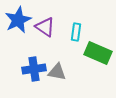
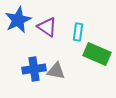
purple triangle: moved 2 px right
cyan rectangle: moved 2 px right
green rectangle: moved 1 px left, 1 px down
gray triangle: moved 1 px left, 1 px up
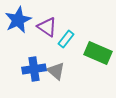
cyan rectangle: moved 12 px left, 7 px down; rotated 30 degrees clockwise
green rectangle: moved 1 px right, 1 px up
gray triangle: rotated 30 degrees clockwise
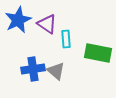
purple triangle: moved 3 px up
cyan rectangle: rotated 42 degrees counterclockwise
green rectangle: rotated 12 degrees counterclockwise
blue cross: moved 1 px left
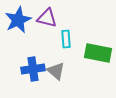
purple triangle: moved 6 px up; rotated 20 degrees counterclockwise
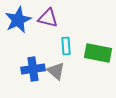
purple triangle: moved 1 px right
cyan rectangle: moved 7 px down
